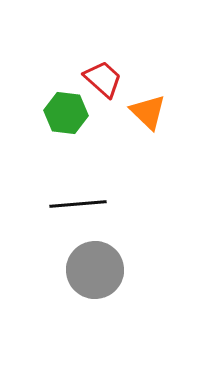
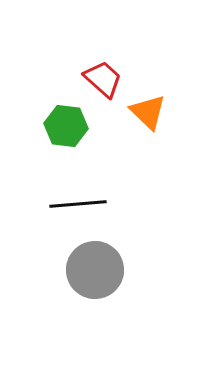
green hexagon: moved 13 px down
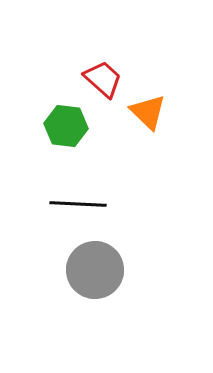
black line: rotated 8 degrees clockwise
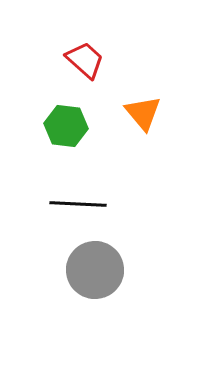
red trapezoid: moved 18 px left, 19 px up
orange triangle: moved 5 px left, 1 px down; rotated 6 degrees clockwise
